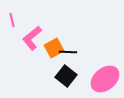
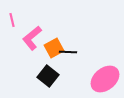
black square: moved 18 px left
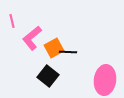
pink line: moved 1 px down
pink ellipse: moved 1 px down; rotated 44 degrees counterclockwise
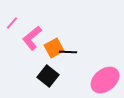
pink line: moved 2 px down; rotated 56 degrees clockwise
pink ellipse: rotated 44 degrees clockwise
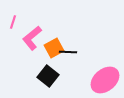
pink line: moved 1 px right, 1 px up; rotated 24 degrees counterclockwise
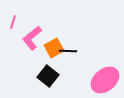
black line: moved 1 px up
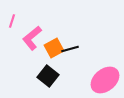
pink line: moved 1 px left, 1 px up
black line: moved 2 px right, 2 px up; rotated 18 degrees counterclockwise
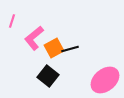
pink L-shape: moved 2 px right
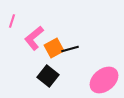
pink ellipse: moved 1 px left
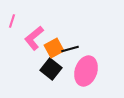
black square: moved 3 px right, 7 px up
pink ellipse: moved 18 px left, 9 px up; rotated 32 degrees counterclockwise
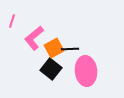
black line: rotated 12 degrees clockwise
pink ellipse: rotated 24 degrees counterclockwise
